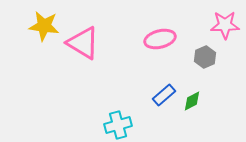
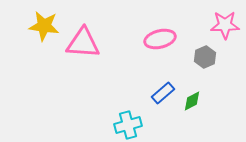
pink triangle: rotated 27 degrees counterclockwise
blue rectangle: moved 1 px left, 2 px up
cyan cross: moved 10 px right
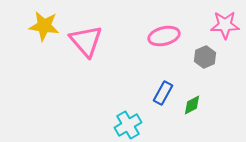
pink ellipse: moved 4 px right, 3 px up
pink triangle: moved 3 px right, 2 px up; rotated 45 degrees clockwise
blue rectangle: rotated 20 degrees counterclockwise
green diamond: moved 4 px down
cyan cross: rotated 16 degrees counterclockwise
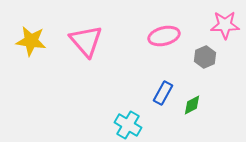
yellow star: moved 13 px left, 15 px down
cyan cross: rotated 28 degrees counterclockwise
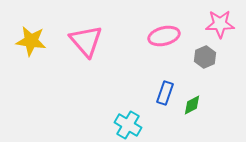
pink star: moved 5 px left, 1 px up
blue rectangle: moved 2 px right; rotated 10 degrees counterclockwise
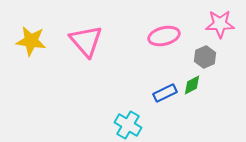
blue rectangle: rotated 45 degrees clockwise
green diamond: moved 20 px up
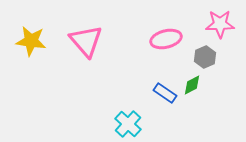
pink ellipse: moved 2 px right, 3 px down
blue rectangle: rotated 60 degrees clockwise
cyan cross: moved 1 px up; rotated 12 degrees clockwise
